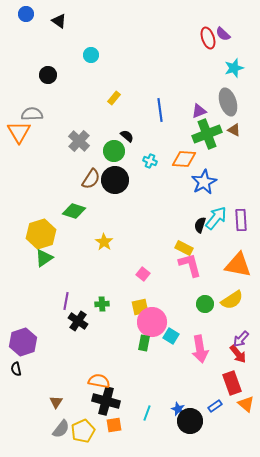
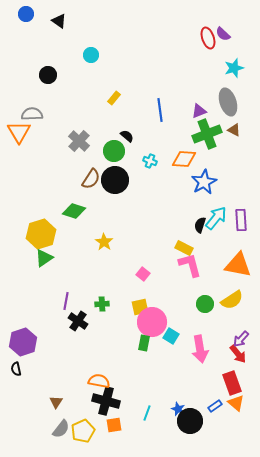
orange triangle at (246, 404): moved 10 px left, 1 px up
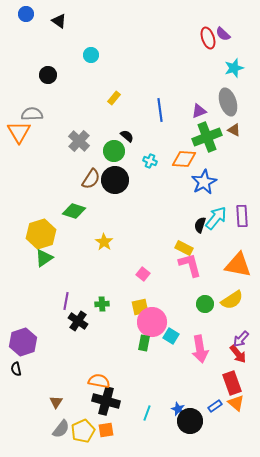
green cross at (207, 134): moved 3 px down
purple rectangle at (241, 220): moved 1 px right, 4 px up
orange square at (114, 425): moved 8 px left, 5 px down
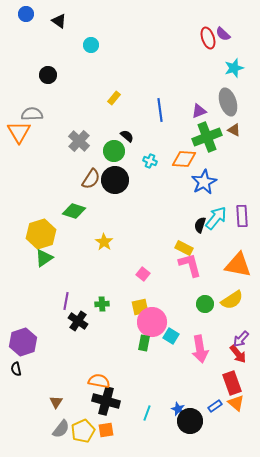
cyan circle at (91, 55): moved 10 px up
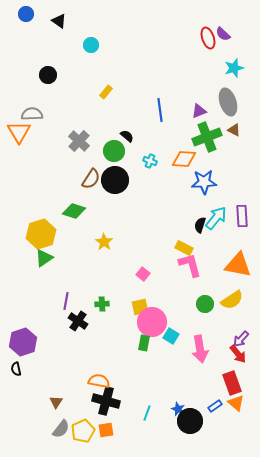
yellow rectangle at (114, 98): moved 8 px left, 6 px up
blue star at (204, 182): rotated 25 degrees clockwise
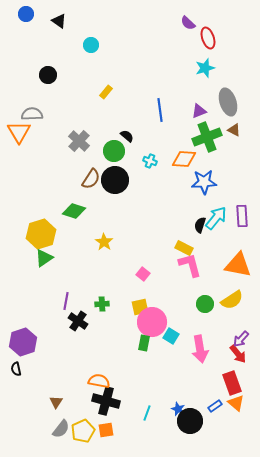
purple semicircle at (223, 34): moved 35 px left, 11 px up
cyan star at (234, 68): moved 29 px left
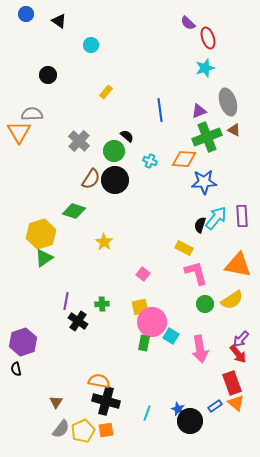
pink L-shape at (190, 265): moved 6 px right, 8 px down
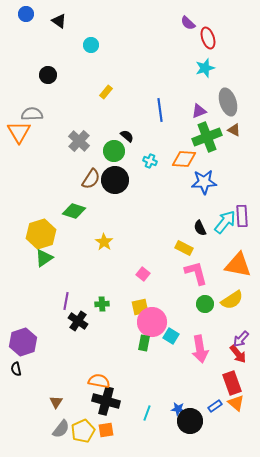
cyan arrow at (216, 218): moved 9 px right, 4 px down
black semicircle at (200, 225): moved 3 px down; rotated 42 degrees counterclockwise
blue star at (178, 409): rotated 16 degrees counterclockwise
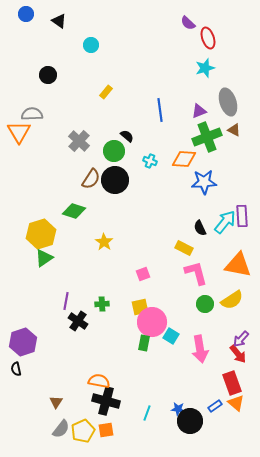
pink square at (143, 274): rotated 32 degrees clockwise
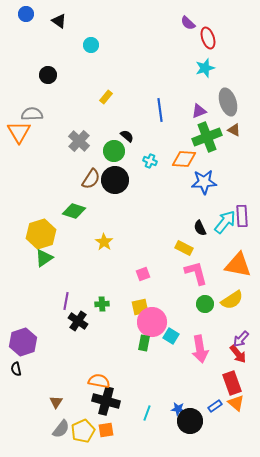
yellow rectangle at (106, 92): moved 5 px down
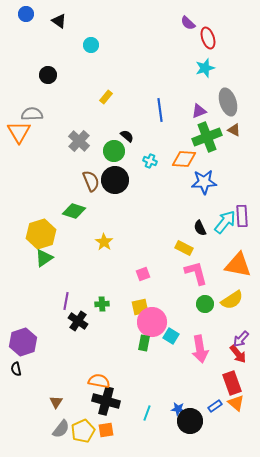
brown semicircle at (91, 179): moved 2 px down; rotated 55 degrees counterclockwise
